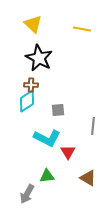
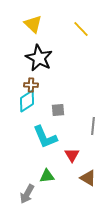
yellow line: moved 1 px left; rotated 36 degrees clockwise
cyan L-shape: moved 2 px left, 1 px up; rotated 40 degrees clockwise
red triangle: moved 4 px right, 3 px down
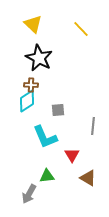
gray arrow: moved 2 px right
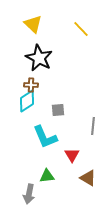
gray arrow: rotated 18 degrees counterclockwise
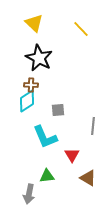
yellow triangle: moved 1 px right, 1 px up
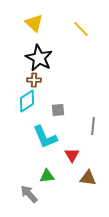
brown cross: moved 3 px right, 5 px up
brown triangle: rotated 24 degrees counterclockwise
gray arrow: rotated 126 degrees clockwise
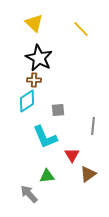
brown triangle: moved 4 px up; rotated 42 degrees counterclockwise
